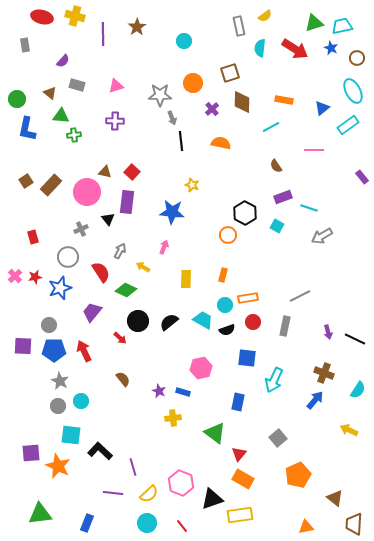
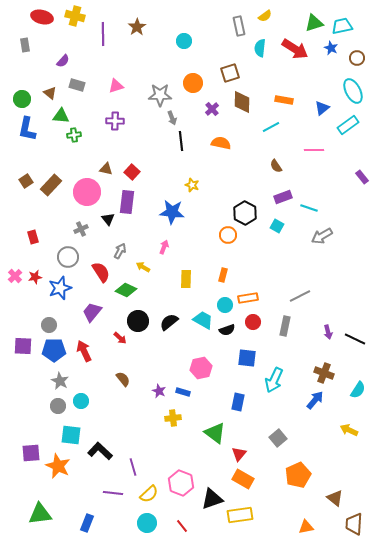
green circle at (17, 99): moved 5 px right
brown triangle at (105, 172): moved 1 px right, 3 px up
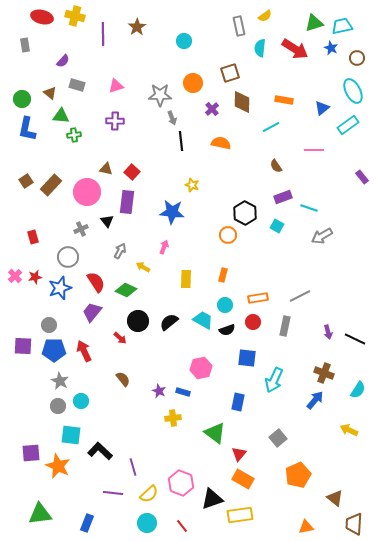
black triangle at (108, 219): moved 1 px left, 2 px down
red semicircle at (101, 272): moved 5 px left, 10 px down
orange rectangle at (248, 298): moved 10 px right
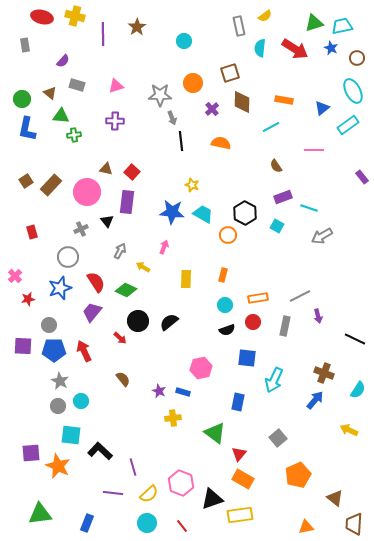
red rectangle at (33, 237): moved 1 px left, 5 px up
red star at (35, 277): moved 7 px left, 22 px down
cyan trapezoid at (203, 320): moved 106 px up
purple arrow at (328, 332): moved 10 px left, 16 px up
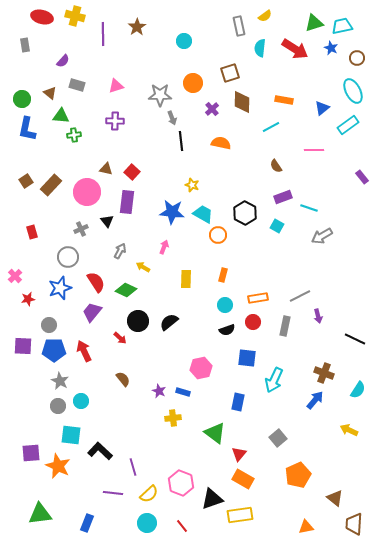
orange circle at (228, 235): moved 10 px left
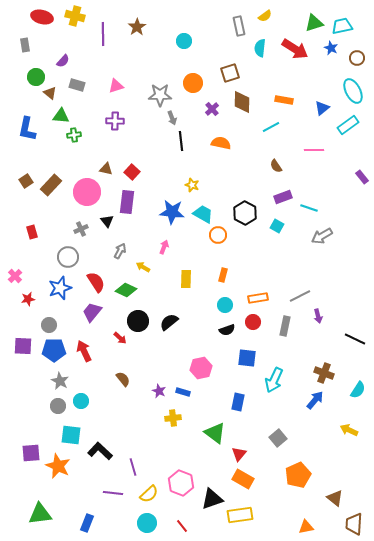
green circle at (22, 99): moved 14 px right, 22 px up
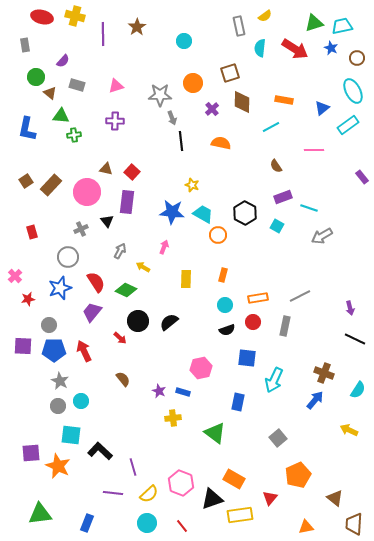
purple arrow at (318, 316): moved 32 px right, 8 px up
red triangle at (239, 454): moved 31 px right, 44 px down
orange rectangle at (243, 479): moved 9 px left
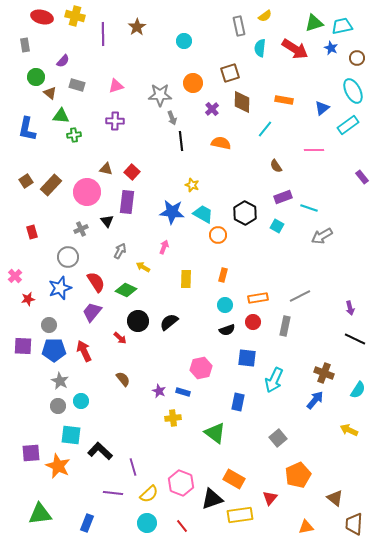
cyan line at (271, 127): moved 6 px left, 2 px down; rotated 24 degrees counterclockwise
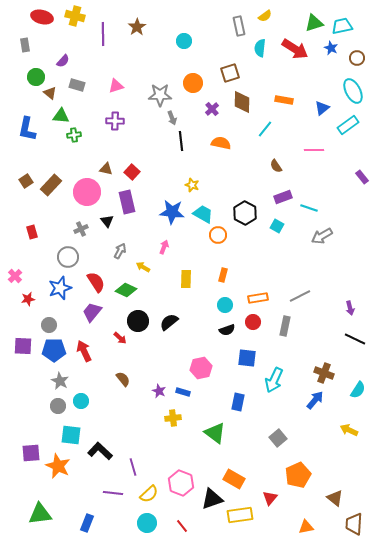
purple rectangle at (127, 202): rotated 20 degrees counterclockwise
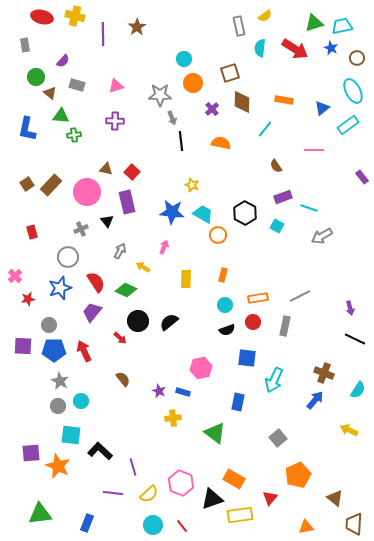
cyan circle at (184, 41): moved 18 px down
brown square at (26, 181): moved 1 px right, 3 px down
cyan circle at (147, 523): moved 6 px right, 2 px down
